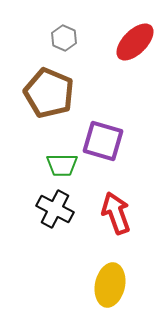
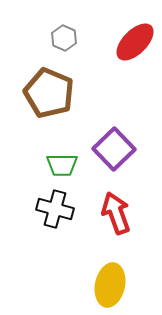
purple square: moved 11 px right, 8 px down; rotated 30 degrees clockwise
black cross: rotated 12 degrees counterclockwise
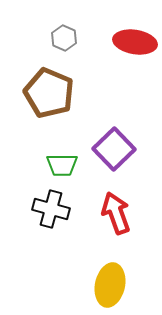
red ellipse: rotated 54 degrees clockwise
black cross: moved 4 px left
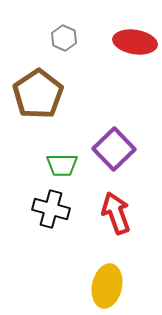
brown pentagon: moved 11 px left, 1 px down; rotated 15 degrees clockwise
yellow ellipse: moved 3 px left, 1 px down
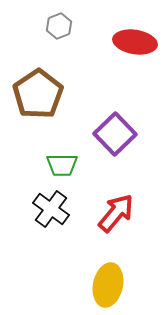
gray hexagon: moved 5 px left, 12 px up; rotated 15 degrees clockwise
purple square: moved 1 px right, 15 px up
black cross: rotated 21 degrees clockwise
red arrow: rotated 60 degrees clockwise
yellow ellipse: moved 1 px right, 1 px up
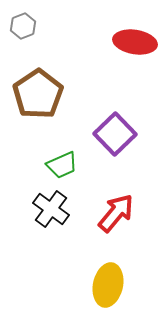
gray hexagon: moved 36 px left
green trapezoid: rotated 24 degrees counterclockwise
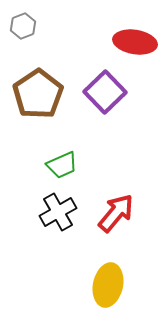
purple square: moved 10 px left, 42 px up
black cross: moved 7 px right, 3 px down; rotated 24 degrees clockwise
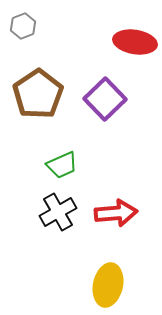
purple square: moved 7 px down
red arrow: rotated 45 degrees clockwise
